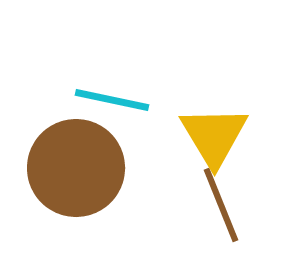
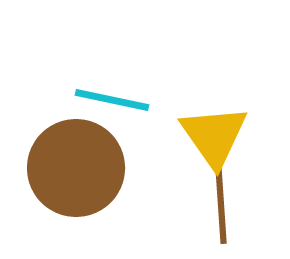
yellow triangle: rotated 4 degrees counterclockwise
brown line: rotated 18 degrees clockwise
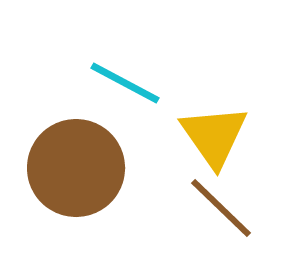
cyan line: moved 13 px right, 17 px up; rotated 16 degrees clockwise
brown line: moved 3 px down; rotated 42 degrees counterclockwise
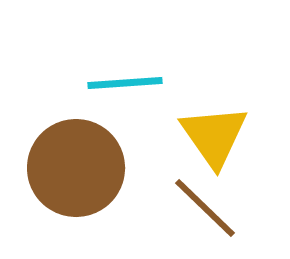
cyan line: rotated 32 degrees counterclockwise
brown line: moved 16 px left
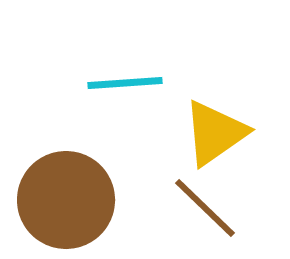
yellow triangle: moved 1 px right, 3 px up; rotated 30 degrees clockwise
brown circle: moved 10 px left, 32 px down
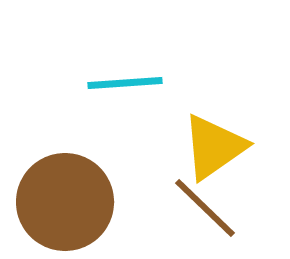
yellow triangle: moved 1 px left, 14 px down
brown circle: moved 1 px left, 2 px down
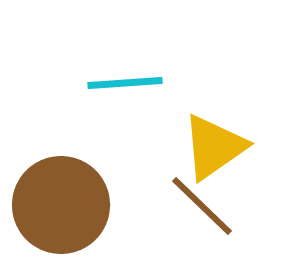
brown circle: moved 4 px left, 3 px down
brown line: moved 3 px left, 2 px up
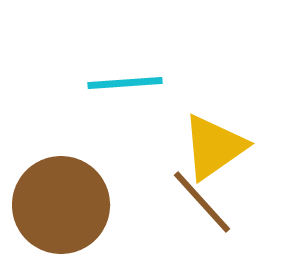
brown line: moved 4 px up; rotated 4 degrees clockwise
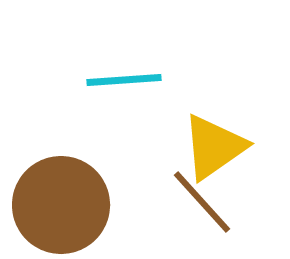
cyan line: moved 1 px left, 3 px up
